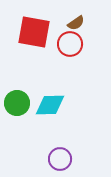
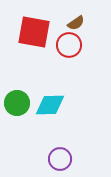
red circle: moved 1 px left, 1 px down
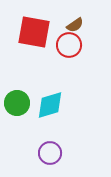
brown semicircle: moved 1 px left, 2 px down
cyan diamond: rotated 16 degrees counterclockwise
purple circle: moved 10 px left, 6 px up
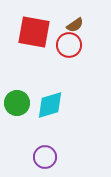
purple circle: moved 5 px left, 4 px down
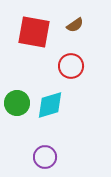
red circle: moved 2 px right, 21 px down
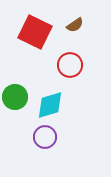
red square: moved 1 px right; rotated 16 degrees clockwise
red circle: moved 1 px left, 1 px up
green circle: moved 2 px left, 6 px up
purple circle: moved 20 px up
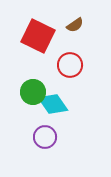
red square: moved 3 px right, 4 px down
green circle: moved 18 px right, 5 px up
cyan diamond: moved 3 px right, 1 px up; rotated 72 degrees clockwise
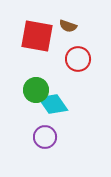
brown semicircle: moved 7 px left, 1 px down; rotated 54 degrees clockwise
red square: moved 1 px left; rotated 16 degrees counterclockwise
red circle: moved 8 px right, 6 px up
green circle: moved 3 px right, 2 px up
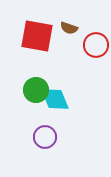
brown semicircle: moved 1 px right, 2 px down
red circle: moved 18 px right, 14 px up
cyan diamond: moved 2 px right, 5 px up; rotated 12 degrees clockwise
